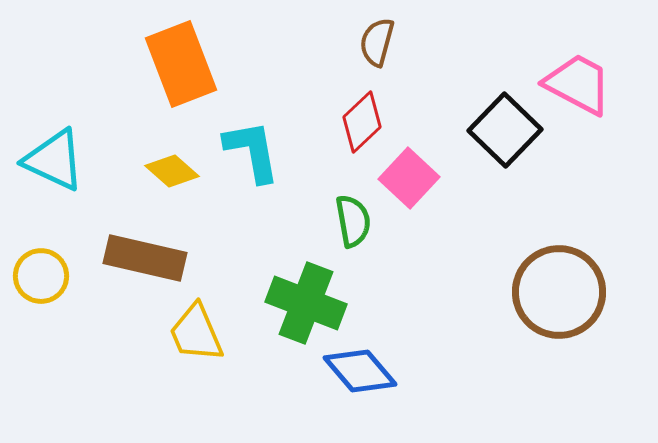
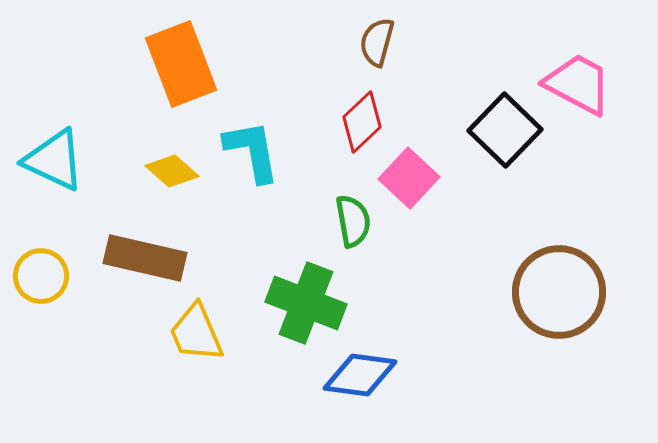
blue diamond: moved 4 px down; rotated 42 degrees counterclockwise
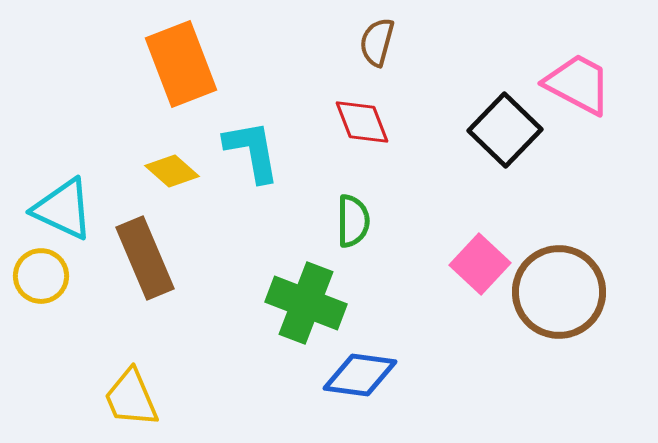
red diamond: rotated 68 degrees counterclockwise
cyan triangle: moved 9 px right, 49 px down
pink square: moved 71 px right, 86 px down
green semicircle: rotated 10 degrees clockwise
brown rectangle: rotated 54 degrees clockwise
yellow trapezoid: moved 65 px left, 65 px down
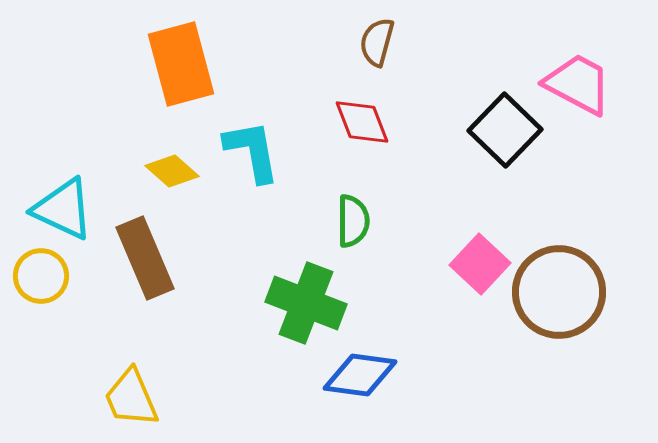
orange rectangle: rotated 6 degrees clockwise
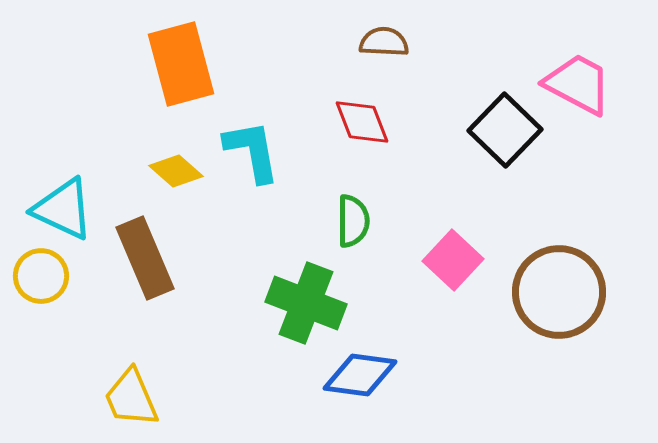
brown semicircle: moved 7 px right; rotated 78 degrees clockwise
yellow diamond: moved 4 px right
pink square: moved 27 px left, 4 px up
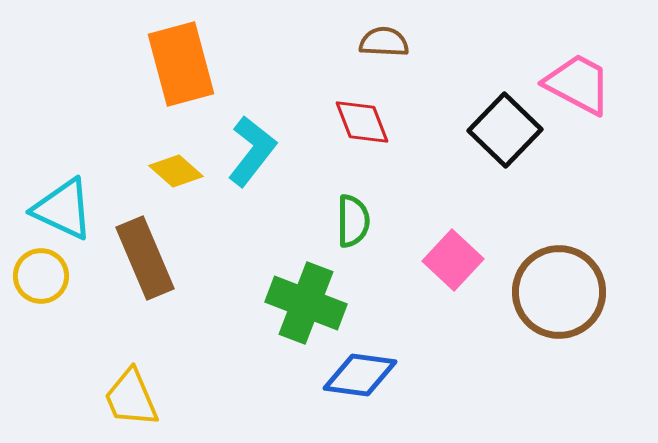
cyan L-shape: rotated 48 degrees clockwise
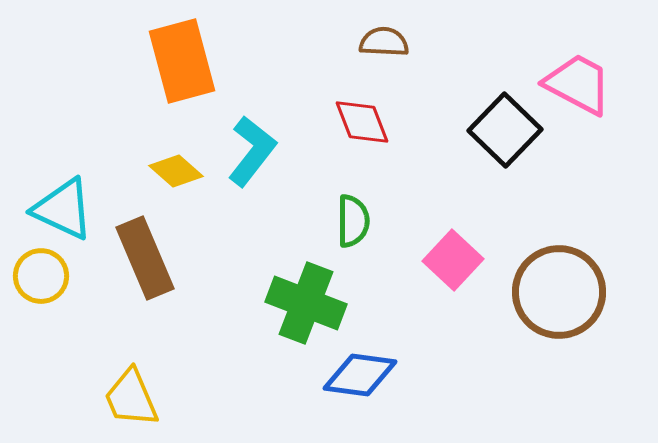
orange rectangle: moved 1 px right, 3 px up
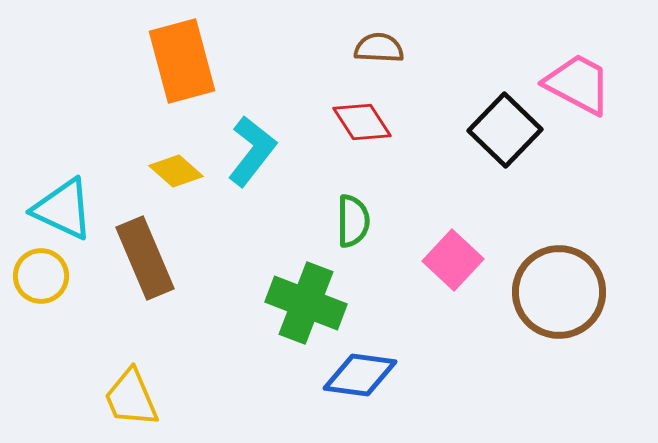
brown semicircle: moved 5 px left, 6 px down
red diamond: rotated 12 degrees counterclockwise
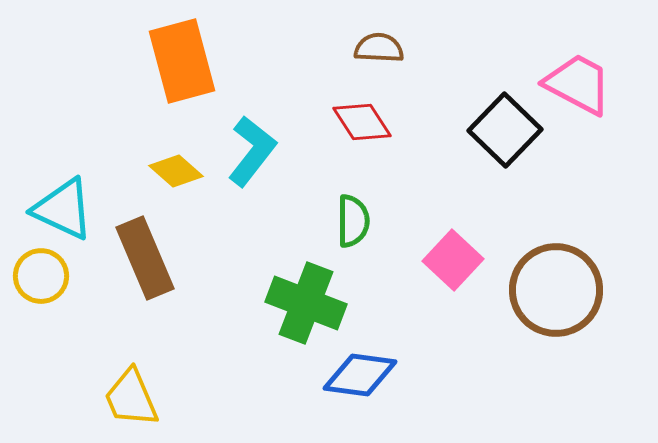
brown circle: moved 3 px left, 2 px up
